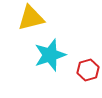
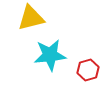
cyan star: rotated 12 degrees clockwise
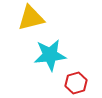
red hexagon: moved 12 px left, 13 px down
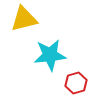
yellow triangle: moved 7 px left, 1 px down
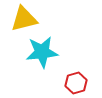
cyan star: moved 8 px left, 3 px up
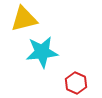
red hexagon: rotated 20 degrees counterclockwise
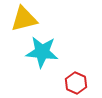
cyan star: rotated 12 degrees clockwise
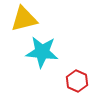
red hexagon: moved 1 px right, 2 px up
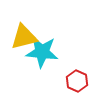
yellow triangle: moved 18 px down
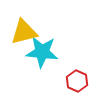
yellow triangle: moved 5 px up
